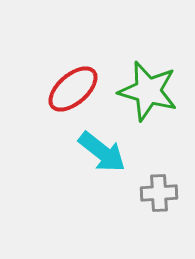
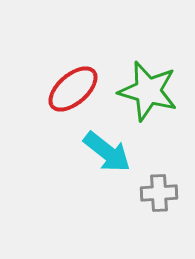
cyan arrow: moved 5 px right
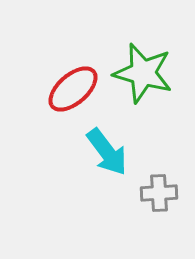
green star: moved 5 px left, 18 px up
cyan arrow: rotated 15 degrees clockwise
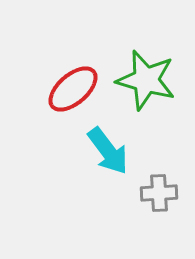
green star: moved 3 px right, 7 px down
cyan arrow: moved 1 px right, 1 px up
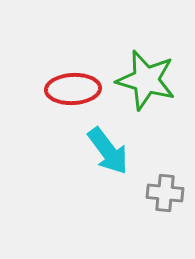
red ellipse: rotated 38 degrees clockwise
gray cross: moved 6 px right; rotated 9 degrees clockwise
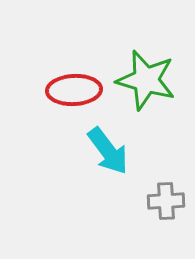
red ellipse: moved 1 px right, 1 px down
gray cross: moved 1 px right, 8 px down; rotated 9 degrees counterclockwise
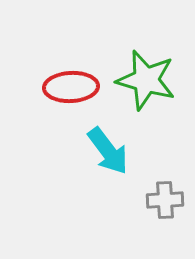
red ellipse: moved 3 px left, 3 px up
gray cross: moved 1 px left, 1 px up
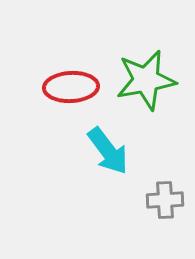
green star: rotated 26 degrees counterclockwise
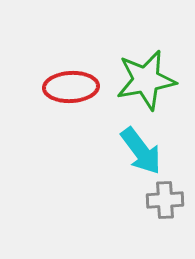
cyan arrow: moved 33 px right
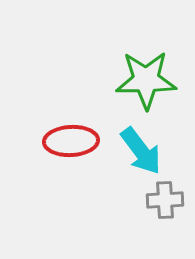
green star: rotated 10 degrees clockwise
red ellipse: moved 54 px down
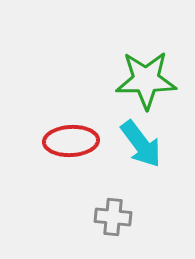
cyan arrow: moved 7 px up
gray cross: moved 52 px left, 17 px down; rotated 9 degrees clockwise
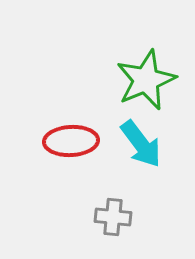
green star: rotated 22 degrees counterclockwise
